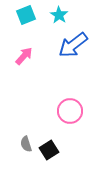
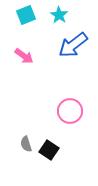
pink arrow: rotated 84 degrees clockwise
black square: rotated 24 degrees counterclockwise
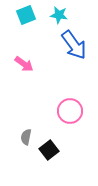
cyan star: rotated 24 degrees counterclockwise
blue arrow: moved 1 px right; rotated 88 degrees counterclockwise
pink arrow: moved 8 px down
gray semicircle: moved 7 px up; rotated 28 degrees clockwise
black square: rotated 18 degrees clockwise
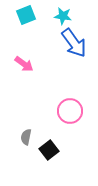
cyan star: moved 4 px right, 1 px down
blue arrow: moved 2 px up
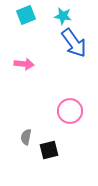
pink arrow: rotated 30 degrees counterclockwise
black square: rotated 24 degrees clockwise
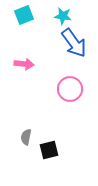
cyan square: moved 2 px left
pink circle: moved 22 px up
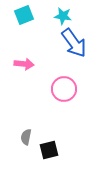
pink circle: moved 6 px left
